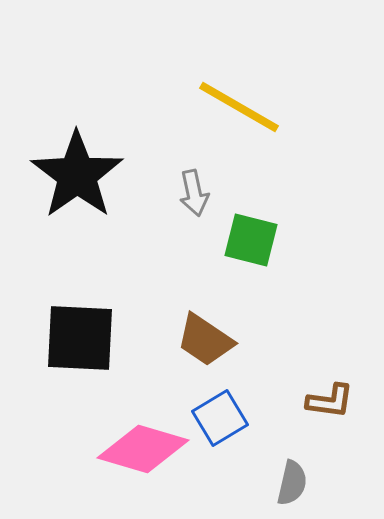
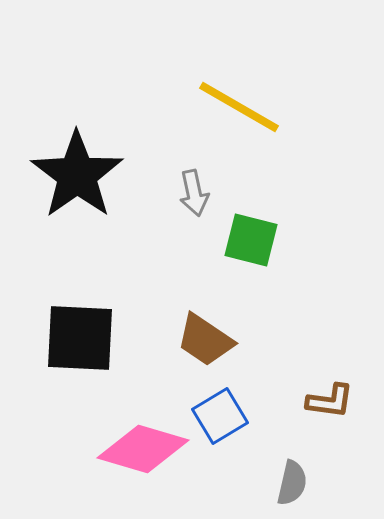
blue square: moved 2 px up
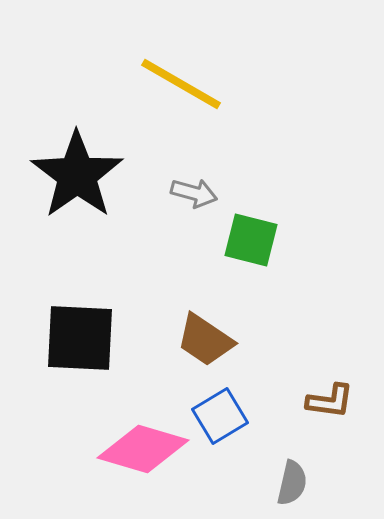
yellow line: moved 58 px left, 23 px up
gray arrow: rotated 63 degrees counterclockwise
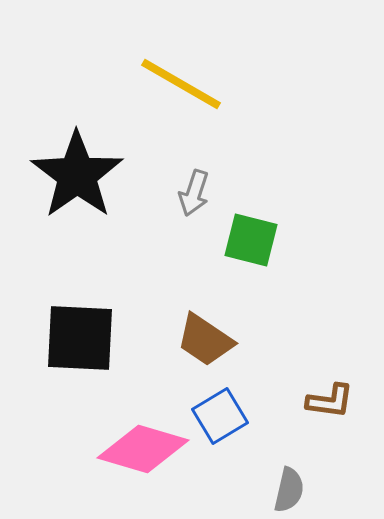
gray arrow: rotated 93 degrees clockwise
gray semicircle: moved 3 px left, 7 px down
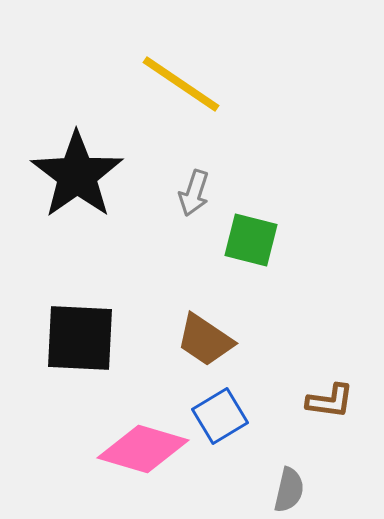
yellow line: rotated 4 degrees clockwise
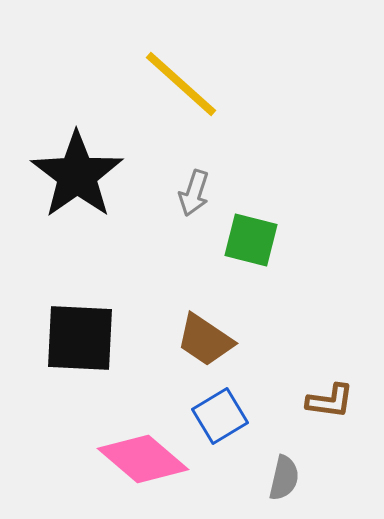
yellow line: rotated 8 degrees clockwise
pink diamond: moved 10 px down; rotated 24 degrees clockwise
gray semicircle: moved 5 px left, 12 px up
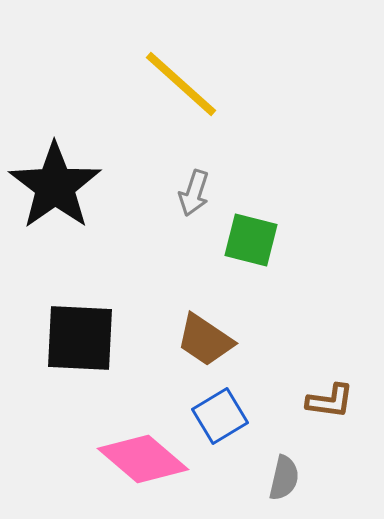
black star: moved 22 px left, 11 px down
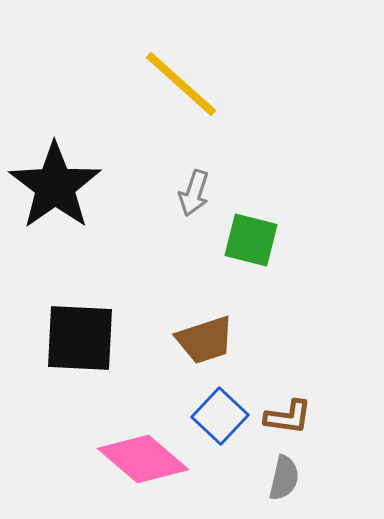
brown trapezoid: rotated 52 degrees counterclockwise
brown L-shape: moved 42 px left, 16 px down
blue square: rotated 16 degrees counterclockwise
